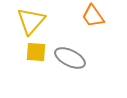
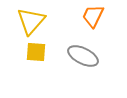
orange trapezoid: rotated 60 degrees clockwise
gray ellipse: moved 13 px right, 2 px up
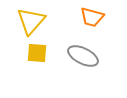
orange trapezoid: moved 1 px left, 1 px down; rotated 100 degrees counterclockwise
yellow square: moved 1 px right, 1 px down
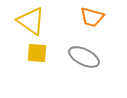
yellow triangle: rotated 36 degrees counterclockwise
gray ellipse: moved 1 px right, 1 px down
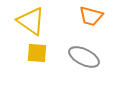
orange trapezoid: moved 1 px left, 1 px up
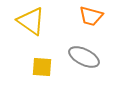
yellow square: moved 5 px right, 14 px down
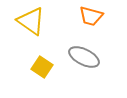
yellow square: rotated 30 degrees clockwise
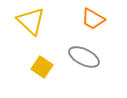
orange trapezoid: moved 2 px right, 3 px down; rotated 15 degrees clockwise
yellow triangle: rotated 8 degrees clockwise
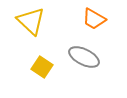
orange trapezoid: moved 1 px right
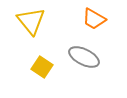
yellow triangle: rotated 8 degrees clockwise
